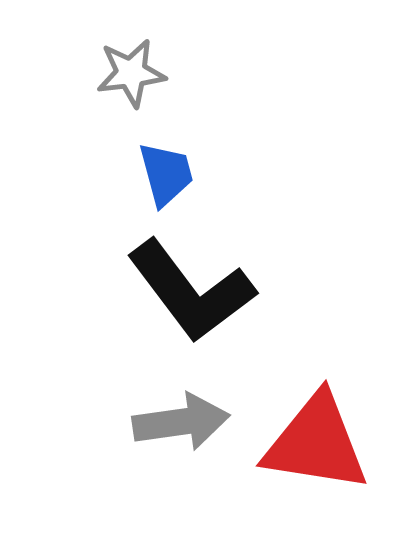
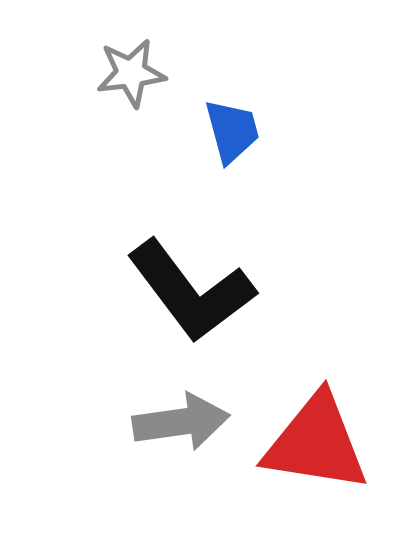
blue trapezoid: moved 66 px right, 43 px up
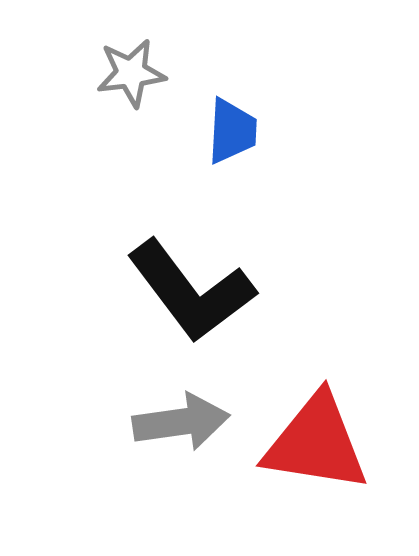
blue trapezoid: rotated 18 degrees clockwise
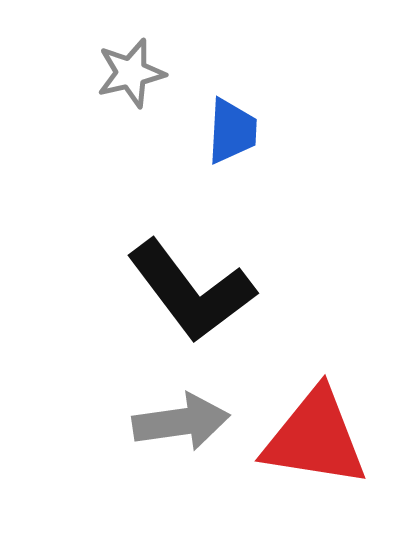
gray star: rotated 6 degrees counterclockwise
red triangle: moved 1 px left, 5 px up
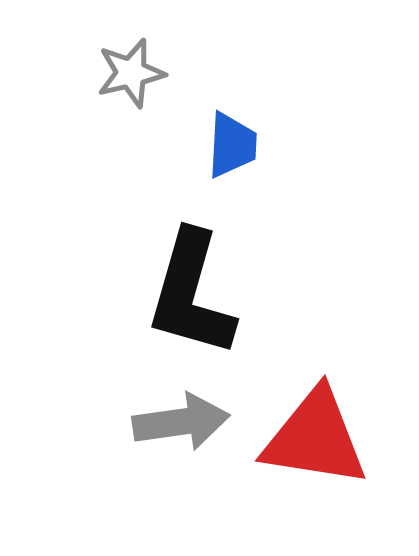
blue trapezoid: moved 14 px down
black L-shape: moved 3 px down; rotated 53 degrees clockwise
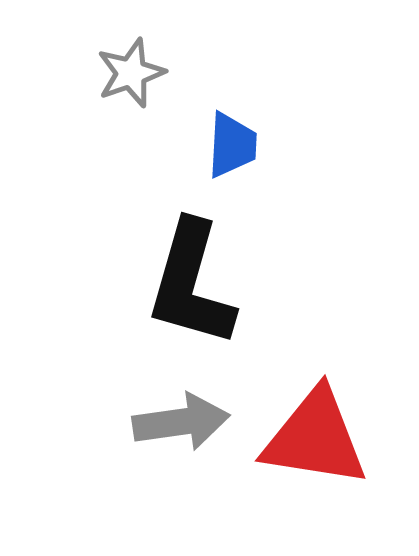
gray star: rotated 6 degrees counterclockwise
black L-shape: moved 10 px up
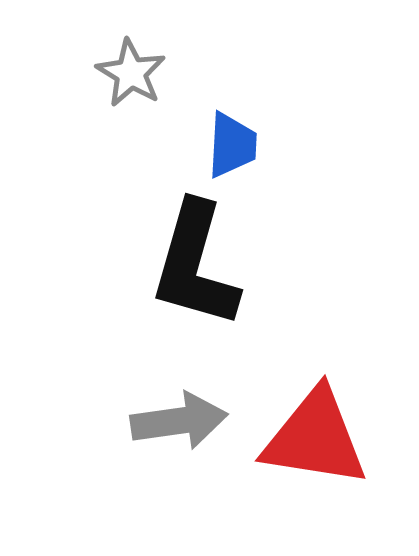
gray star: rotated 22 degrees counterclockwise
black L-shape: moved 4 px right, 19 px up
gray arrow: moved 2 px left, 1 px up
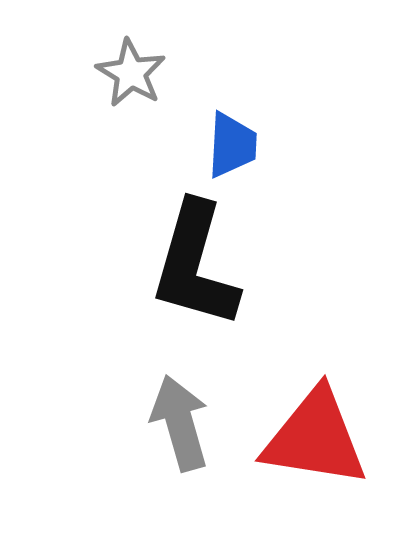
gray arrow: moved 1 px right, 2 px down; rotated 98 degrees counterclockwise
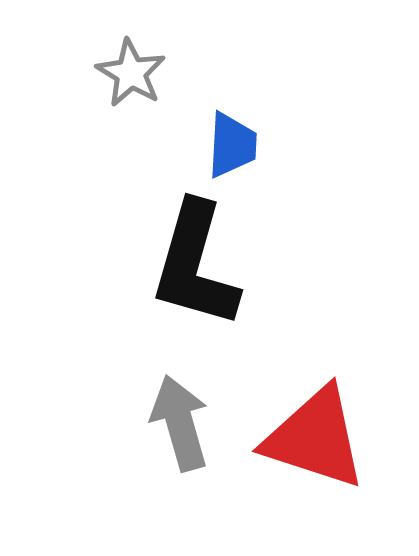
red triangle: rotated 9 degrees clockwise
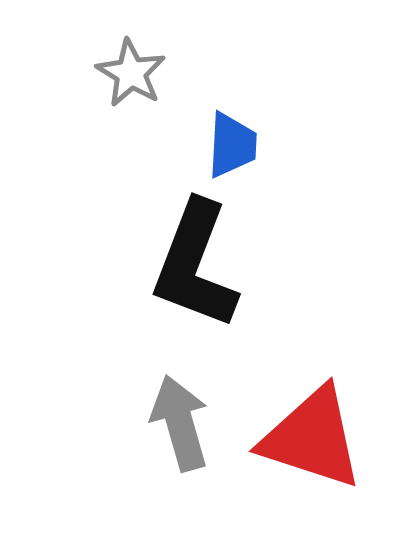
black L-shape: rotated 5 degrees clockwise
red triangle: moved 3 px left
